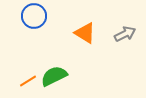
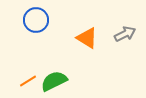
blue circle: moved 2 px right, 4 px down
orange triangle: moved 2 px right, 5 px down
green semicircle: moved 5 px down
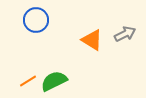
orange triangle: moved 5 px right, 2 px down
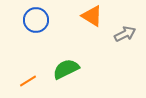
orange triangle: moved 24 px up
green semicircle: moved 12 px right, 12 px up
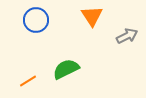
orange triangle: rotated 25 degrees clockwise
gray arrow: moved 2 px right, 2 px down
